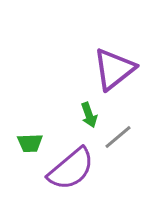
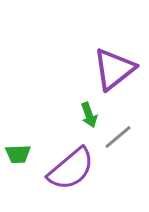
green trapezoid: moved 12 px left, 11 px down
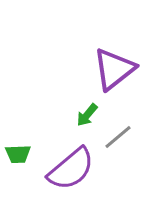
green arrow: moved 2 px left; rotated 60 degrees clockwise
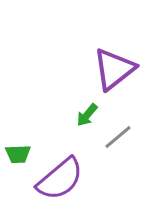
purple semicircle: moved 11 px left, 10 px down
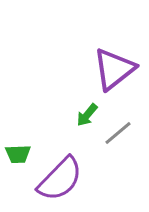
gray line: moved 4 px up
purple semicircle: rotated 6 degrees counterclockwise
